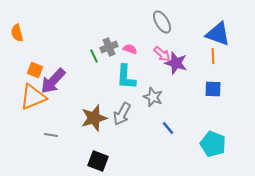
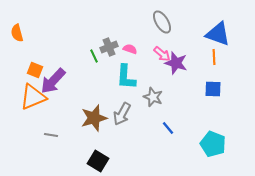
orange line: moved 1 px right, 1 px down
black square: rotated 10 degrees clockwise
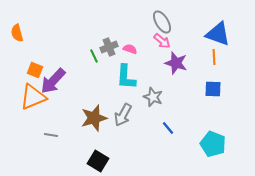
pink arrow: moved 13 px up
gray arrow: moved 1 px right, 1 px down
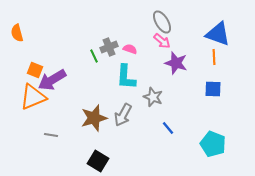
purple arrow: moved 1 px left, 1 px up; rotated 16 degrees clockwise
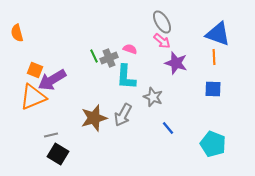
gray cross: moved 11 px down
gray line: rotated 24 degrees counterclockwise
black square: moved 40 px left, 7 px up
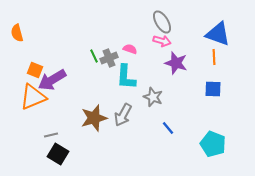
pink arrow: rotated 24 degrees counterclockwise
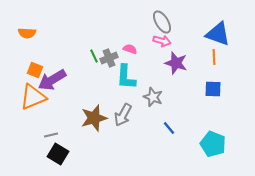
orange semicircle: moved 10 px right; rotated 72 degrees counterclockwise
blue line: moved 1 px right
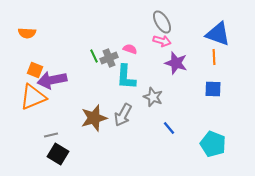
purple arrow: rotated 20 degrees clockwise
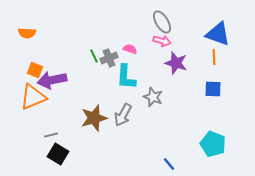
blue line: moved 36 px down
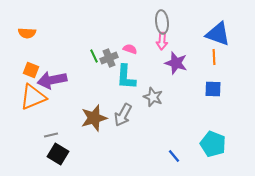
gray ellipse: rotated 25 degrees clockwise
pink arrow: rotated 78 degrees clockwise
orange square: moved 4 px left
blue line: moved 5 px right, 8 px up
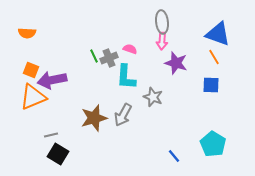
orange line: rotated 28 degrees counterclockwise
blue square: moved 2 px left, 4 px up
cyan pentagon: rotated 10 degrees clockwise
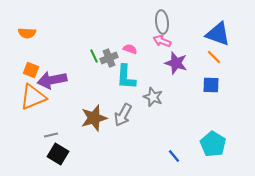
pink arrow: rotated 108 degrees clockwise
orange line: rotated 14 degrees counterclockwise
